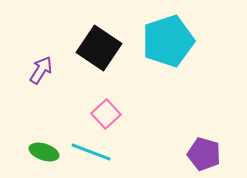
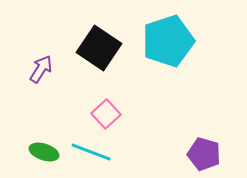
purple arrow: moved 1 px up
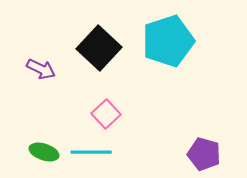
black square: rotated 9 degrees clockwise
purple arrow: rotated 84 degrees clockwise
cyan line: rotated 21 degrees counterclockwise
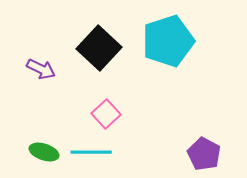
purple pentagon: rotated 12 degrees clockwise
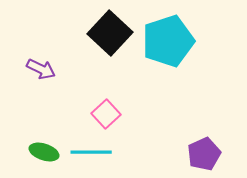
black square: moved 11 px right, 15 px up
purple pentagon: rotated 20 degrees clockwise
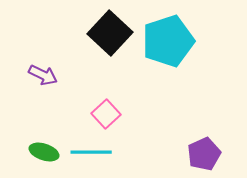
purple arrow: moved 2 px right, 6 px down
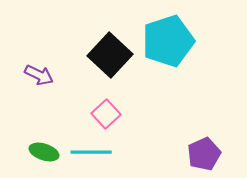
black square: moved 22 px down
purple arrow: moved 4 px left
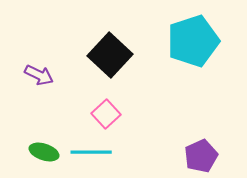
cyan pentagon: moved 25 px right
purple pentagon: moved 3 px left, 2 px down
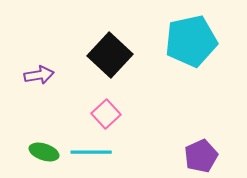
cyan pentagon: moved 2 px left; rotated 6 degrees clockwise
purple arrow: rotated 36 degrees counterclockwise
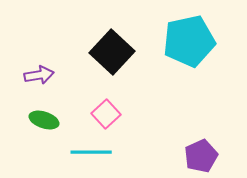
cyan pentagon: moved 2 px left
black square: moved 2 px right, 3 px up
green ellipse: moved 32 px up
